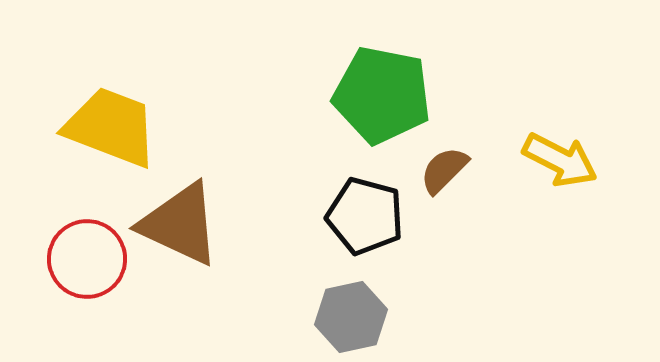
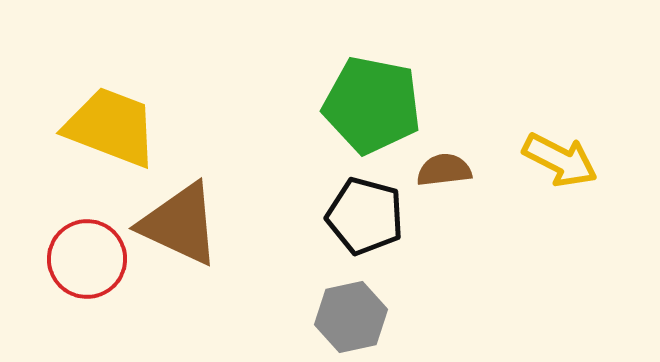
green pentagon: moved 10 px left, 10 px down
brown semicircle: rotated 38 degrees clockwise
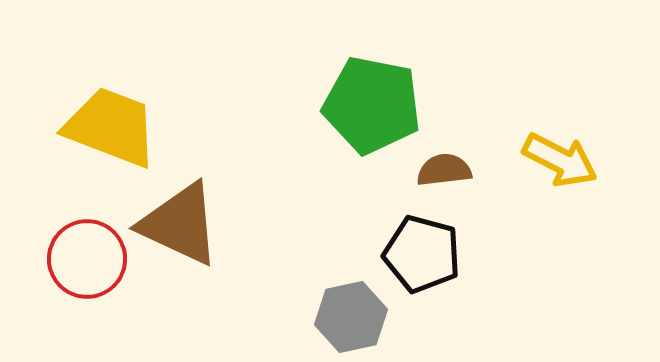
black pentagon: moved 57 px right, 38 px down
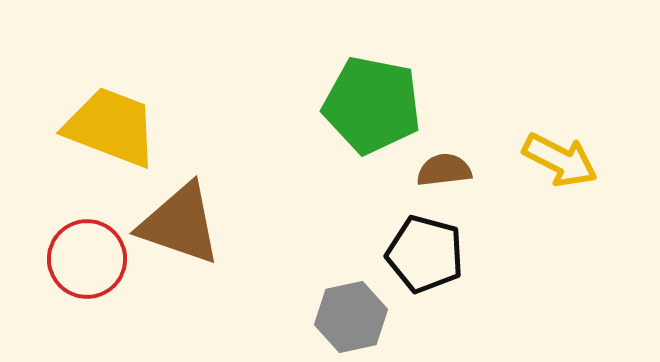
brown triangle: rotated 6 degrees counterclockwise
black pentagon: moved 3 px right
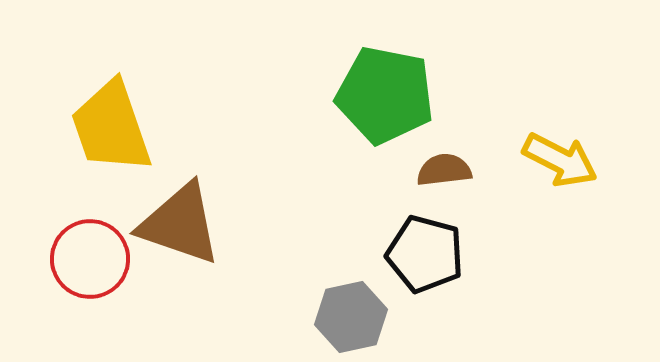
green pentagon: moved 13 px right, 10 px up
yellow trapezoid: rotated 130 degrees counterclockwise
red circle: moved 3 px right
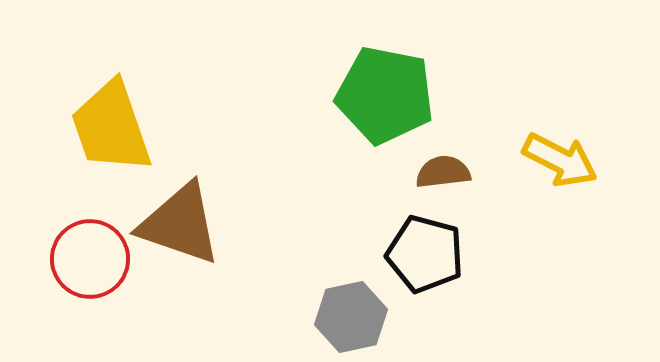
brown semicircle: moved 1 px left, 2 px down
